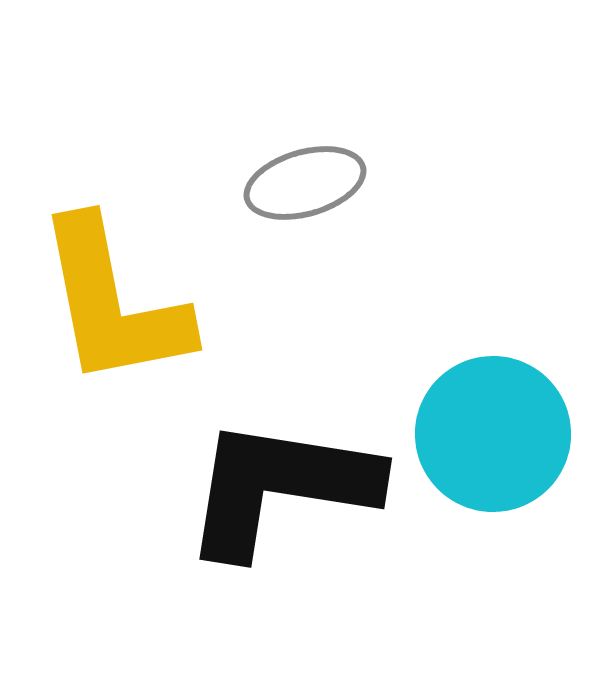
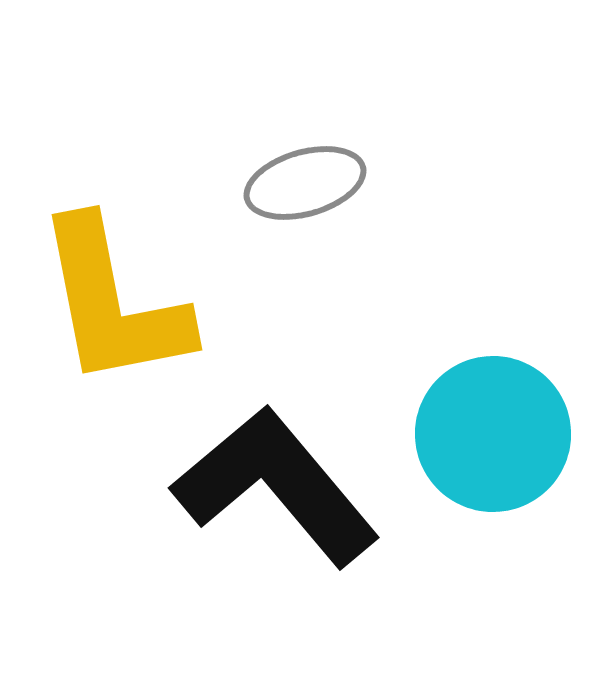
black L-shape: moved 4 px left, 1 px up; rotated 41 degrees clockwise
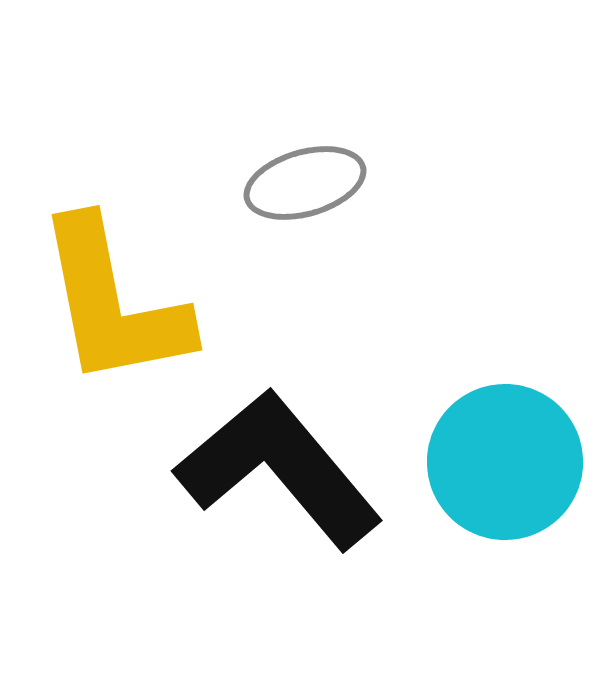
cyan circle: moved 12 px right, 28 px down
black L-shape: moved 3 px right, 17 px up
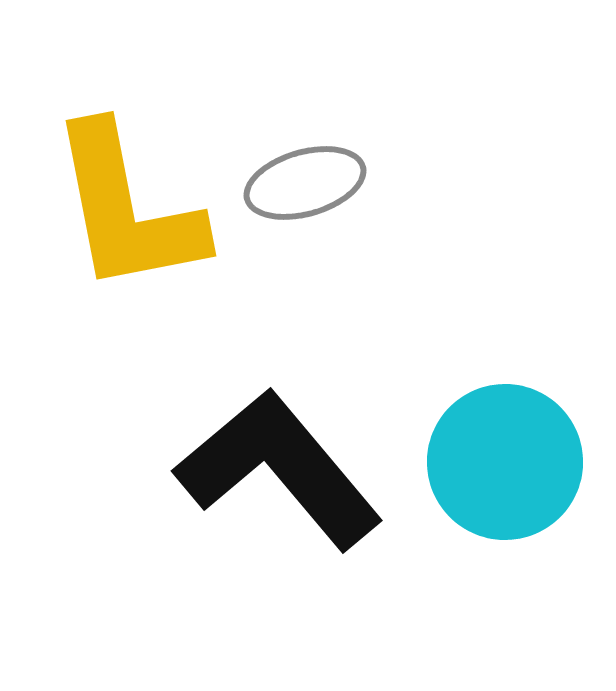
yellow L-shape: moved 14 px right, 94 px up
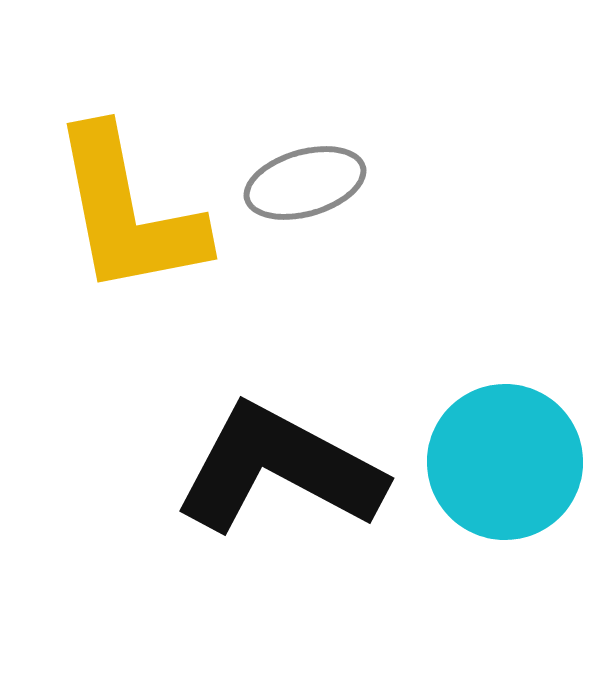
yellow L-shape: moved 1 px right, 3 px down
black L-shape: rotated 22 degrees counterclockwise
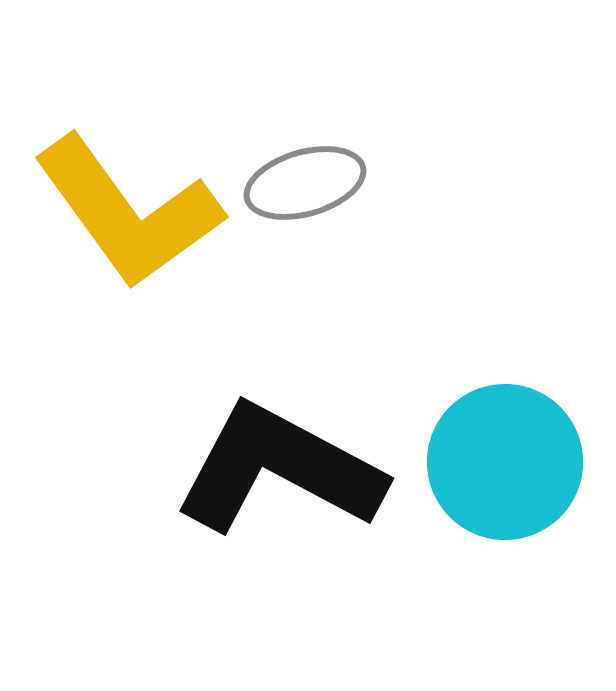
yellow L-shape: rotated 25 degrees counterclockwise
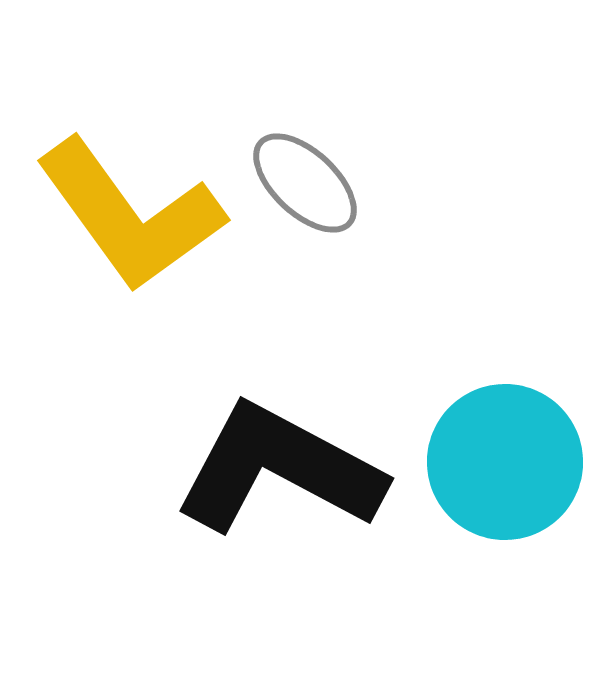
gray ellipse: rotated 59 degrees clockwise
yellow L-shape: moved 2 px right, 3 px down
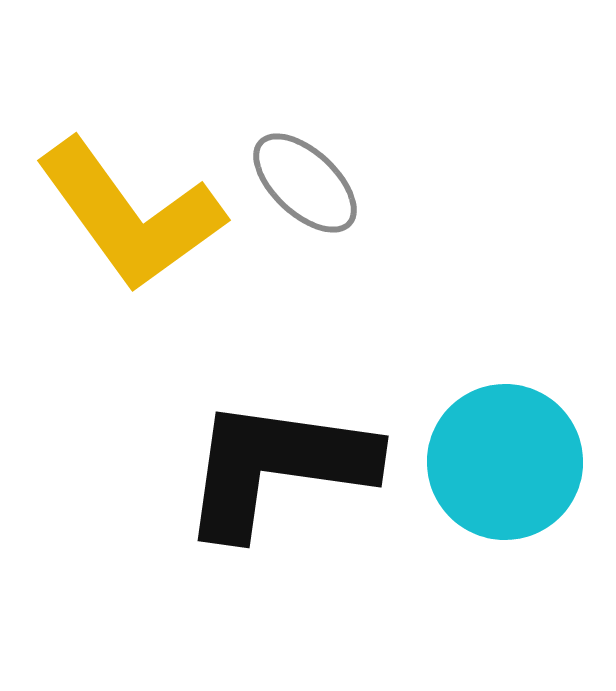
black L-shape: moved 2 px left, 2 px up; rotated 20 degrees counterclockwise
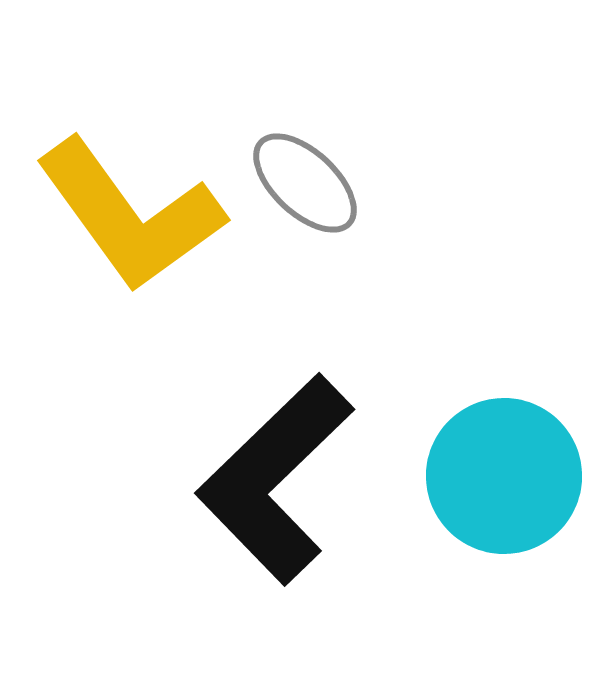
cyan circle: moved 1 px left, 14 px down
black L-shape: moved 2 px left, 12 px down; rotated 52 degrees counterclockwise
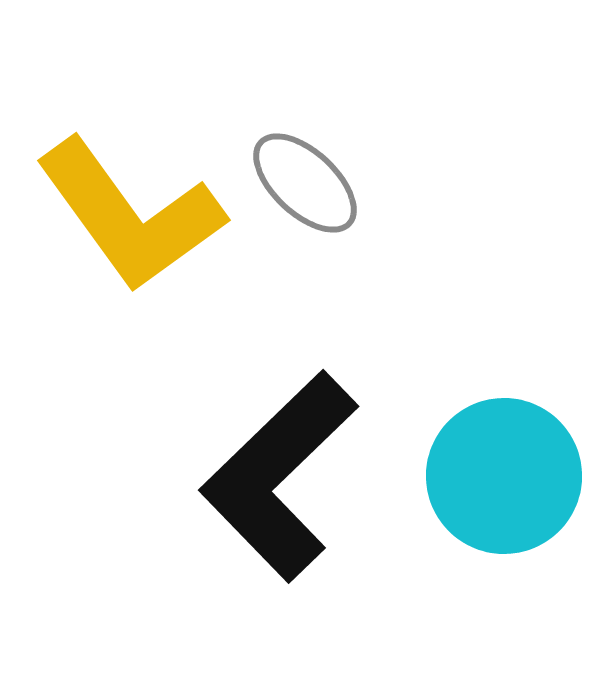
black L-shape: moved 4 px right, 3 px up
